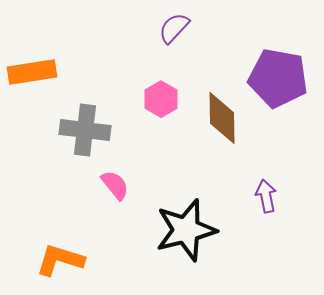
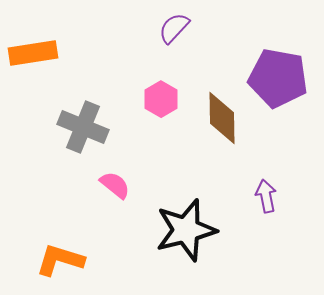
orange rectangle: moved 1 px right, 19 px up
gray cross: moved 2 px left, 3 px up; rotated 15 degrees clockwise
pink semicircle: rotated 12 degrees counterclockwise
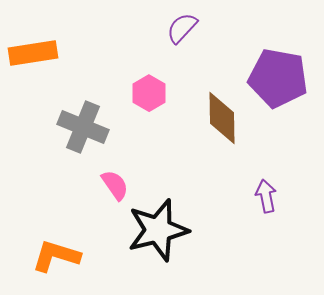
purple semicircle: moved 8 px right
pink hexagon: moved 12 px left, 6 px up
pink semicircle: rotated 16 degrees clockwise
black star: moved 28 px left
orange L-shape: moved 4 px left, 4 px up
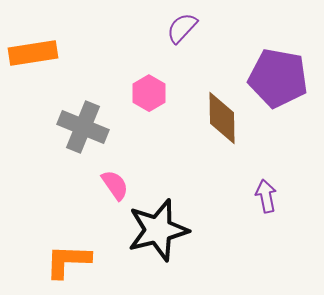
orange L-shape: moved 12 px right, 5 px down; rotated 15 degrees counterclockwise
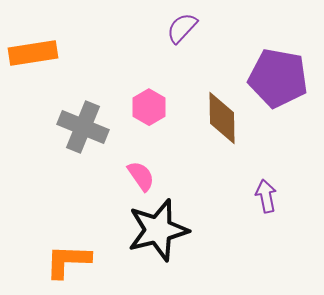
pink hexagon: moved 14 px down
pink semicircle: moved 26 px right, 9 px up
